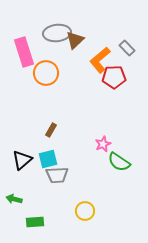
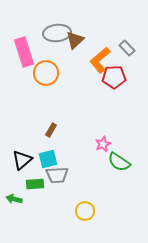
green rectangle: moved 38 px up
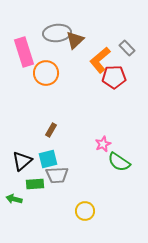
black triangle: moved 1 px down
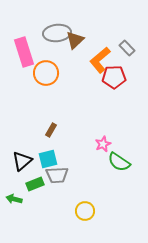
green rectangle: rotated 18 degrees counterclockwise
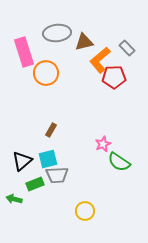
brown triangle: moved 9 px right, 2 px down; rotated 30 degrees clockwise
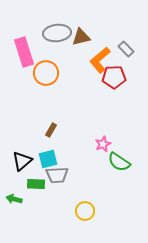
brown triangle: moved 3 px left, 5 px up
gray rectangle: moved 1 px left, 1 px down
green rectangle: moved 1 px right; rotated 24 degrees clockwise
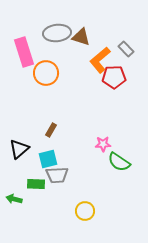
brown triangle: rotated 30 degrees clockwise
pink star: rotated 21 degrees clockwise
black triangle: moved 3 px left, 12 px up
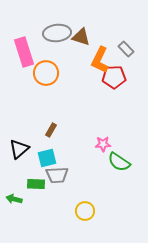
orange L-shape: rotated 24 degrees counterclockwise
cyan square: moved 1 px left, 1 px up
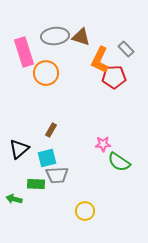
gray ellipse: moved 2 px left, 3 px down
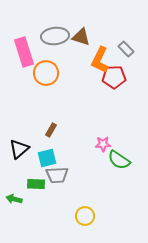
green semicircle: moved 2 px up
yellow circle: moved 5 px down
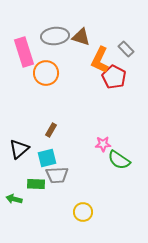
red pentagon: rotated 30 degrees clockwise
yellow circle: moved 2 px left, 4 px up
